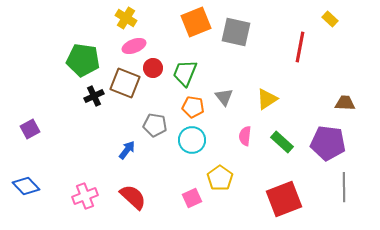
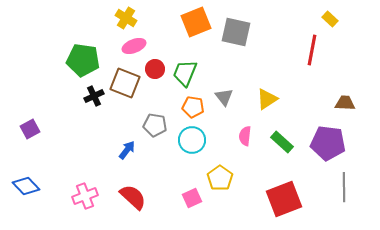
red line: moved 12 px right, 3 px down
red circle: moved 2 px right, 1 px down
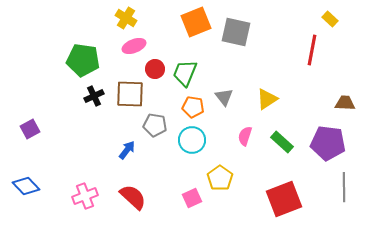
brown square: moved 5 px right, 11 px down; rotated 20 degrees counterclockwise
pink semicircle: rotated 12 degrees clockwise
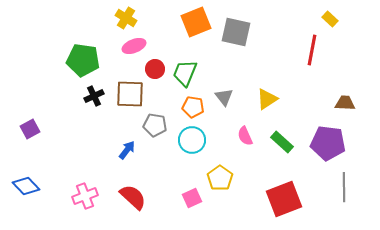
pink semicircle: rotated 42 degrees counterclockwise
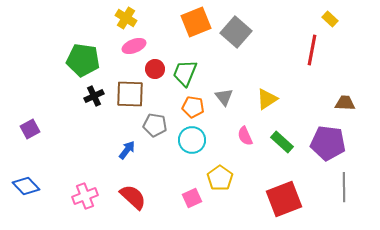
gray square: rotated 28 degrees clockwise
